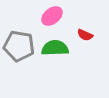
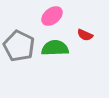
gray pentagon: rotated 16 degrees clockwise
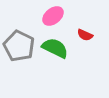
pink ellipse: moved 1 px right
green semicircle: rotated 28 degrees clockwise
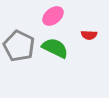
red semicircle: moved 4 px right; rotated 21 degrees counterclockwise
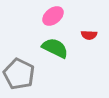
gray pentagon: moved 28 px down
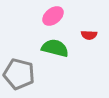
green semicircle: rotated 12 degrees counterclockwise
gray pentagon: rotated 12 degrees counterclockwise
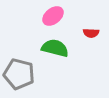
red semicircle: moved 2 px right, 2 px up
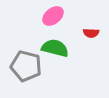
gray pentagon: moved 7 px right, 8 px up
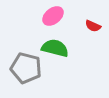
red semicircle: moved 2 px right, 7 px up; rotated 21 degrees clockwise
gray pentagon: moved 2 px down
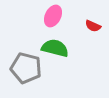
pink ellipse: rotated 25 degrees counterclockwise
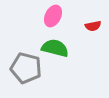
red semicircle: rotated 35 degrees counterclockwise
